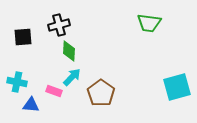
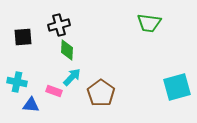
green diamond: moved 2 px left, 1 px up
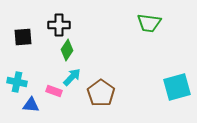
black cross: rotated 15 degrees clockwise
green diamond: rotated 30 degrees clockwise
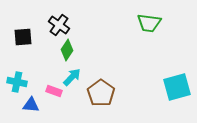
black cross: rotated 35 degrees clockwise
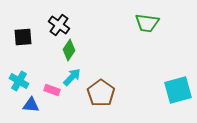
green trapezoid: moved 2 px left
green diamond: moved 2 px right
cyan cross: moved 2 px right, 1 px up; rotated 18 degrees clockwise
cyan square: moved 1 px right, 3 px down
pink rectangle: moved 2 px left, 1 px up
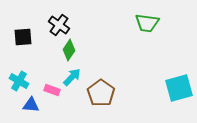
cyan square: moved 1 px right, 2 px up
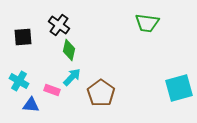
green diamond: rotated 20 degrees counterclockwise
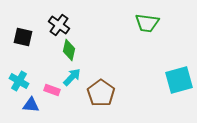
black square: rotated 18 degrees clockwise
cyan square: moved 8 px up
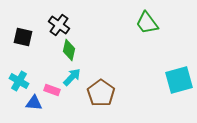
green trapezoid: rotated 45 degrees clockwise
blue triangle: moved 3 px right, 2 px up
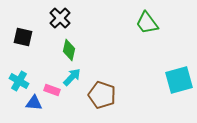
black cross: moved 1 px right, 7 px up; rotated 10 degrees clockwise
brown pentagon: moved 1 px right, 2 px down; rotated 16 degrees counterclockwise
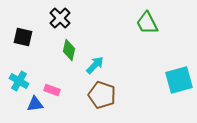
green trapezoid: rotated 10 degrees clockwise
cyan arrow: moved 23 px right, 12 px up
blue triangle: moved 1 px right, 1 px down; rotated 12 degrees counterclockwise
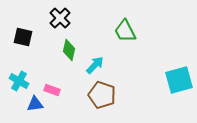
green trapezoid: moved 22 px left, 8 px down
